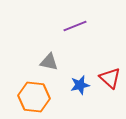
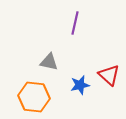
purple line: moved 3 px up; rotated 55 degrees counterclockwise
red triangle: moved 1 px left, 3 px up
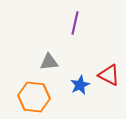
gray triangle: rotated 18 degrees counterclockwise
red triangle: rotated 15 degrees counterclockwise
blue star: rotated 12 degrees counterclockwise
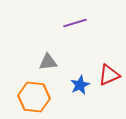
purple line: rotated 60 degrees clockwise
gray triangle: moved 1 px left
red triangle: rotated 50 degrees counterclockwise
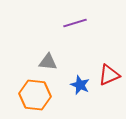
gray triangle: rotated 12 degrees clockwise
blue star: rotated 24 degrees counterclockwise
orange hexagon: moved 1 px right, 2 px up
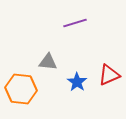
blue star: moved 3 px left, 3 px up; rotated 12 degrees clockwise
orange hexagon: moved 14 px left, 6 px up
